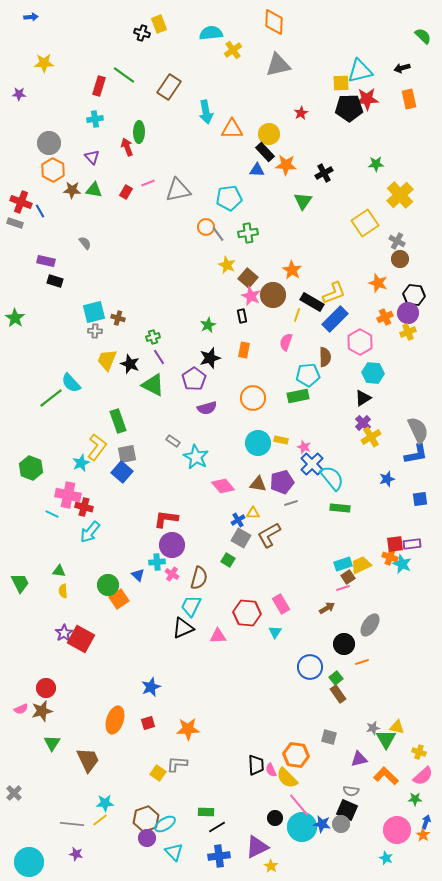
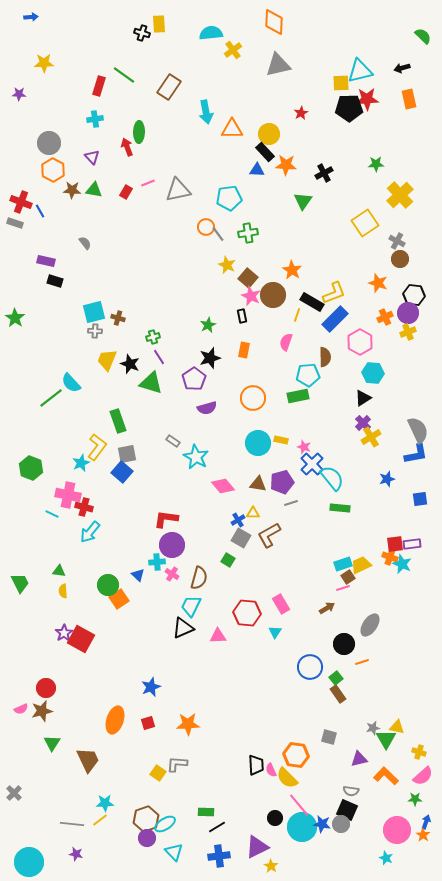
yellow rectangle at (159, 24): rotated 18 degrees clockwise
green triangle at (153, 385): moved 2 px left, 2 px up; rotated 10 degrees counterclockwise
orange star at (188, 729): moved 5 px up
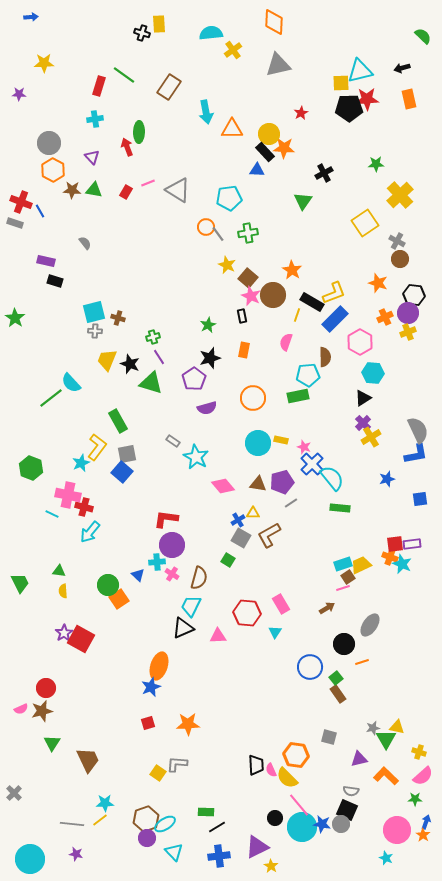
orange star at (286, 165): moved 2 px left, 17 px up
gray triangle at (178, 190): rotated 44 degrees clockwise
green rectangle at (118, 421): rotated 10 degrees counterclockwise
gray line at (291, 503): rotated 16 degrees counterclockwise
orange ellipse at (115, 720): moved 44 px right, 54 px up
cyan circle at (29, 862): moved 1 px right, 3 px up
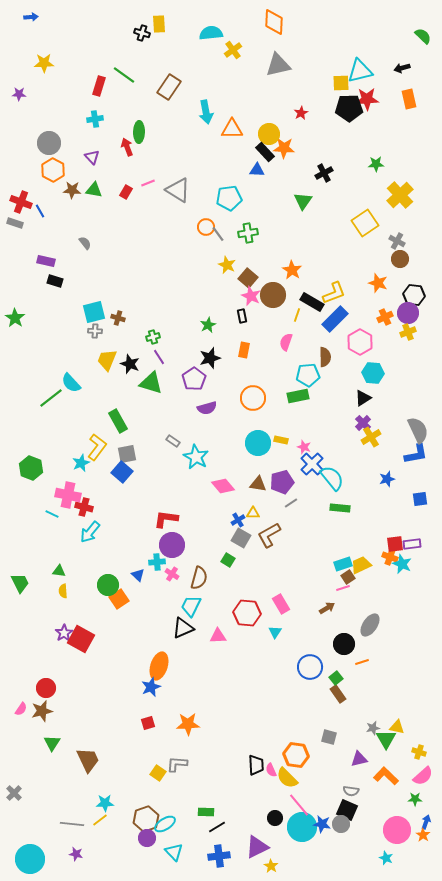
pink semicircle at (21, 709): rotated 32 degrees counterclockwise
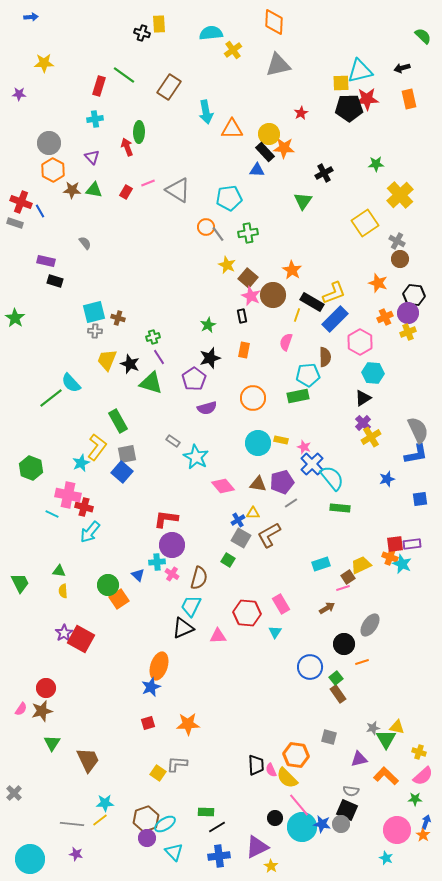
cyan rectangle at (343, 564): moved 22 px left
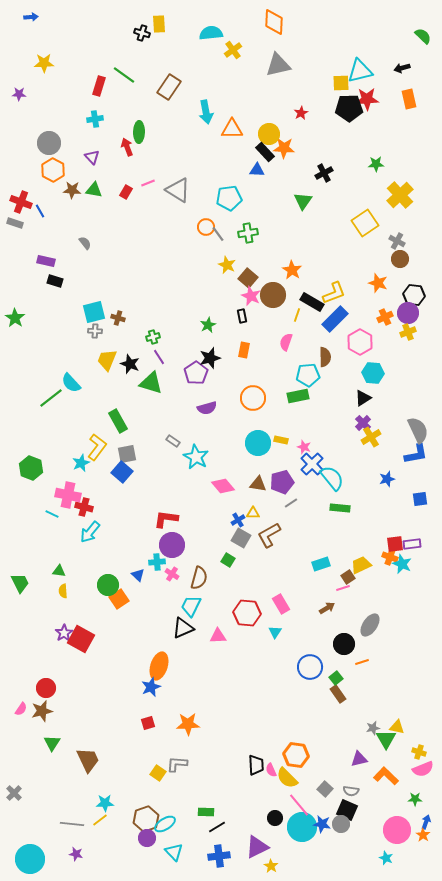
purple pentagon at (194, 379): moved 2 px right, 6 px up
gray square at (329, 737): moved 4 px left, 52 px down; rotated 28 degrees clockwise
pink semicircle at (423, 776): moved 7 px up; rotated 20 degrees clockwise
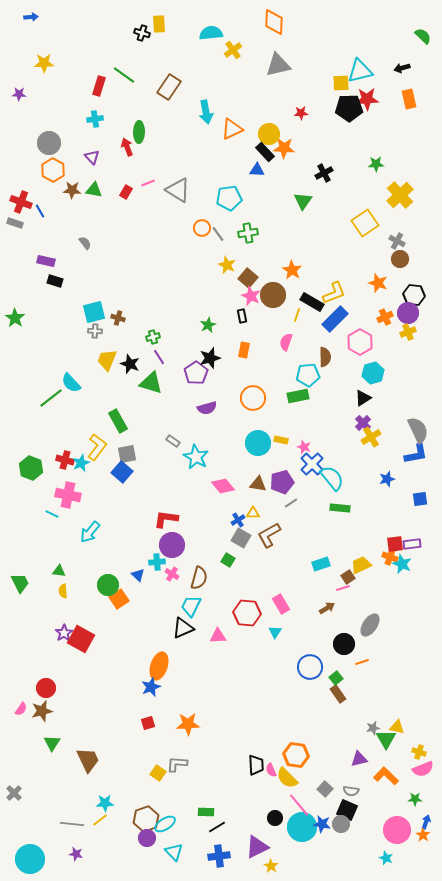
red star at (301, 113): rotated 24 degrees clockwise
orange triangle at (232, 129): rotated 25 degrees counterclockwise
orange circle at (206, 227): moved 4 px left, 1 px down
cyan hexagon at (373, 373): rotated 20 degrees counterclockwise
red cross at (84, 507): moved 19 px left, 47 px up
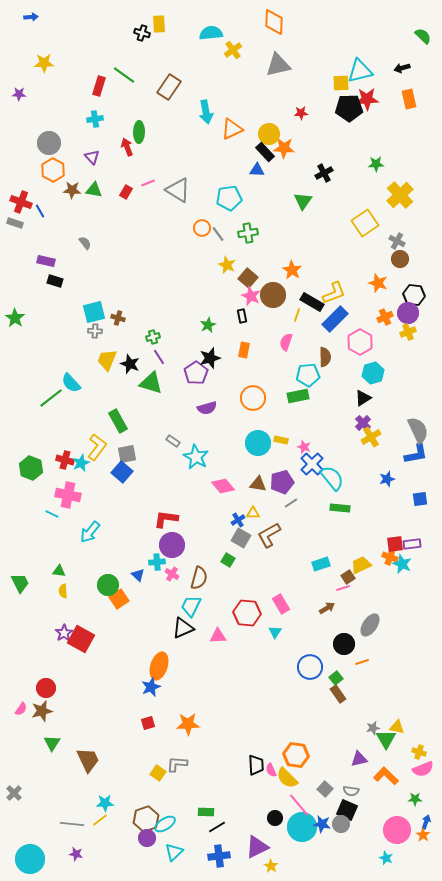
cyan triangle at (174, 852): rotated 30 degrees clockwise
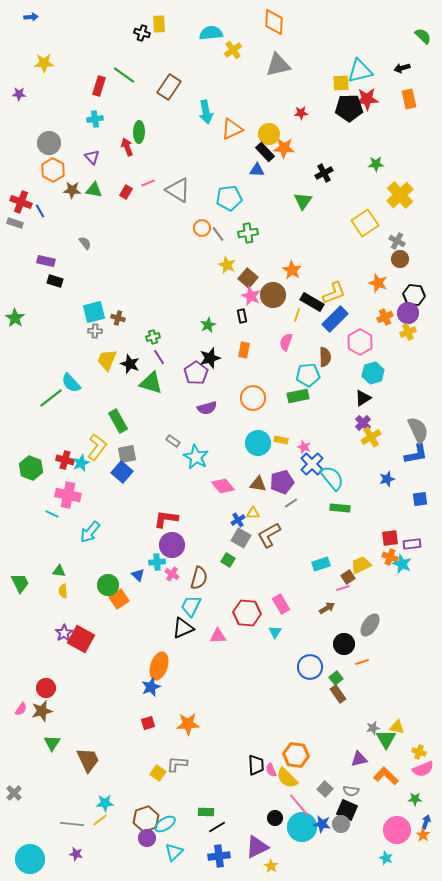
red square at (395, 544): moved 5 px left, 6 px up
